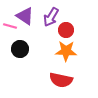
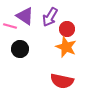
purple arrow: moved 1 px left
red circle: moved 1 px right, 1 px up
orange star: moved 4 px up; rotated 20 degrees clockwise
red semicircle: moved 1 px right, 1 px down
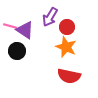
purple triangle: moved 14 px down
red circle: moved 2 px up
black circle: moved 3 px left, 2 px down
red semicircle: moved 7 px right, 5 px up
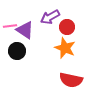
purple arrow: rotated 30 degrees clockwise
pink line: rotated 24 degrees counterclockwise
orange star: moved 1 px left, 1 px down
red semicircle: moved 2 px right, 4 px down
